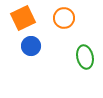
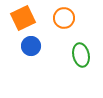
green ellipse: moved 4 px left, 2 px up
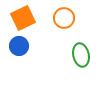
blue circle: moved 12 px left
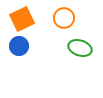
orange square: moved 1 px left, 1 px down
green ellipse: moved 1 px left, 7 px up; rotated 60 degrees counterclockwise
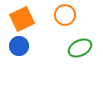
orange circle: moved 1 px right, 3 px up
green ellipse: rotated 45 degrees counterclockwise
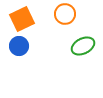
orange circle: moved 1 px up
green ellipse: moved 3 px right, 2 px up
